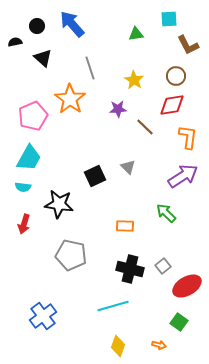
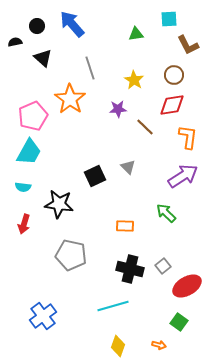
brown circle: moved 2 px left, 1 px up
cyan trapezoid: moved 6 px up
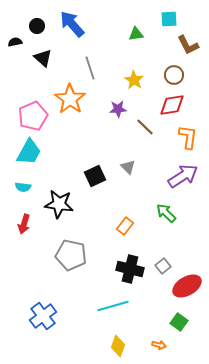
orange rectangle: rotated 54 degrees counterclockwise
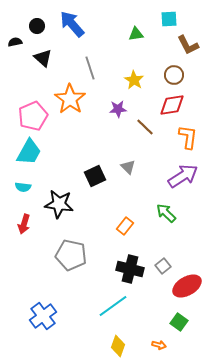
cyan line: rotated 20 degrees counterclockwise
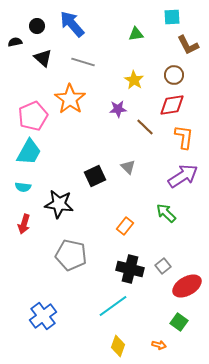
cyan square: moved 3 px right, 2 px up
gray line: moved 7 px left, 6 px up; rotated 55 degrees counterclockwise
orange L-shape: moved 4 px left
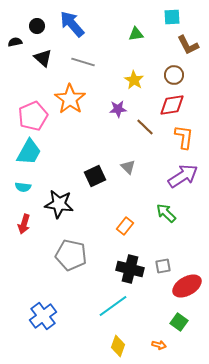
gray square: rotated 28 degrees clockwise
